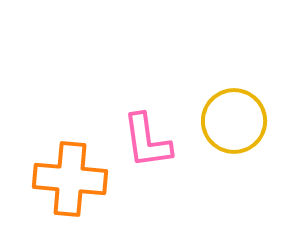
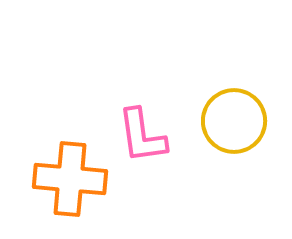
pink L-shape: moved 5 px left, 5 px up
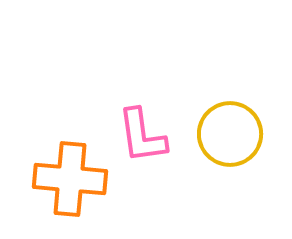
yellow circle: moved 4 px left, 13 px down
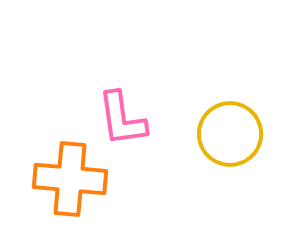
pink L-shape: moved 20 px left, 17 px up
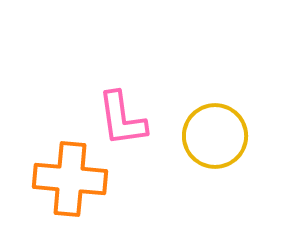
yellow circle: moved 15 px left, 2 px down
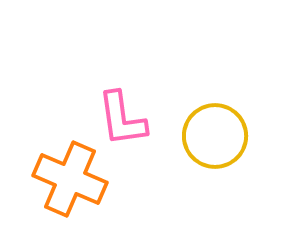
orange cross: rotated 18 degrees clockwise
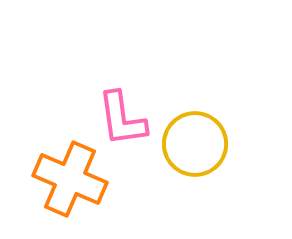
yellow circle: moved 20 px left, 8 px down
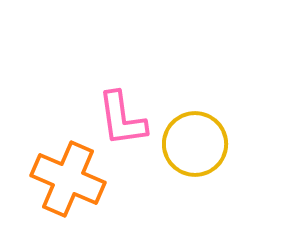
orange cross: moved 2 px left
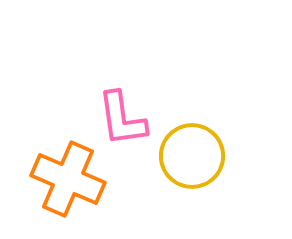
yellow circle: moved 3 px left, 12 px down
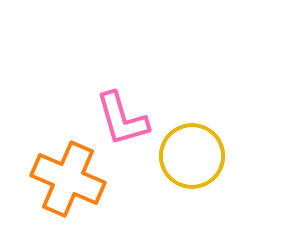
pink L-shape: rotated 8 degrees counterclockwise
